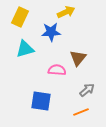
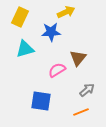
pink semicircle: rotated 36 degrees counterclockwise
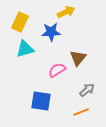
yellow rectangle: moved 5 px down
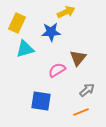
yellow rectangle: moved 3 px left, 1 px down
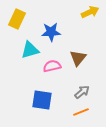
yellow arrow: moved 24 px right
yellow rectangle: moved 4 px up
cyan triangle: moved 5 px right, 1 px down
pink semicircle: moved 5 px left, 4 px up; rotated 18 degrees clockwise
gray arrow: moved 5 px left, 2 px down
blue square: moved 1 px right, 1 px up
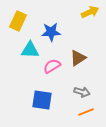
yellow rectangle: moved 1 px right, 2 px down
cyan triangle: rotated 18 degrees clockwise
brown triangle: rotated 18 degrees clockwise
pink semicircle: rotated 18 degrees counterclockwise
gray arrow: rotated 56 degrees clockwise
orange line: moved 5 px right
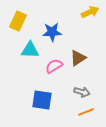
blue star: moved 1 px right
pink semicircle: moved 2 px right
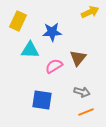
brown triangle: rotated 18 degrees counterclockwise
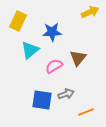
cyan triangle: rotated 42 degrees counterclockwise
gray arrow: moved 16 px left, 2 px down; rotated 35 degrees counterclockwise
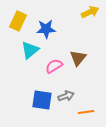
blue star: moved 6 px left, 3 px up
gray arrow: moved 2 px down
orange line: rotated 14 degrees clockwise
